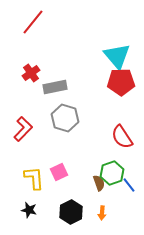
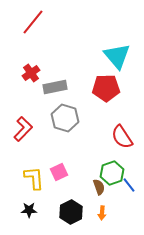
red pentagon: moved 15 px left, 6 px down
brown semicircle: moved 4 px down
black star: rotated 14 degrees counterclockwise
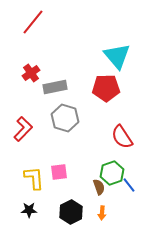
pink square: rotated 18 degrees clockwise
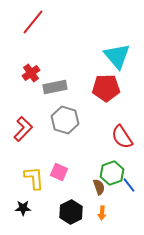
gray hexagon: moved 2 px down
pink square: rotated 30 degrees clockwise
black star: moved 6 px left, 2 px up
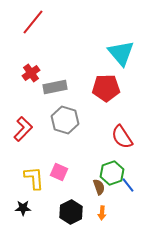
cyan triangle: moved 4 px right, 3 px up
blue line: moved 1 px left
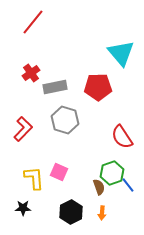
red pentagon: moved 8 px left, 1 px up
